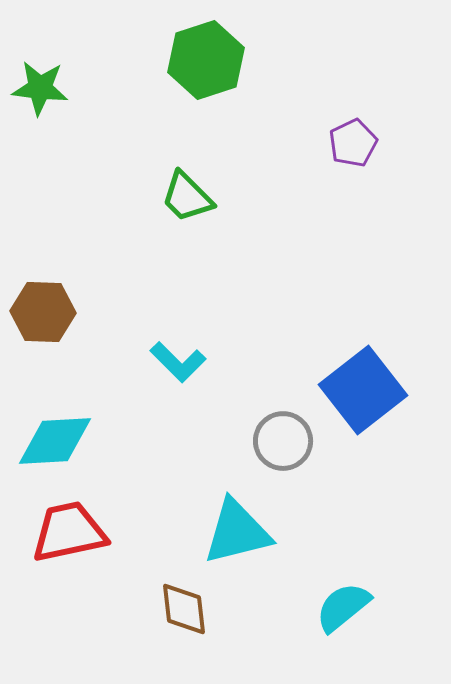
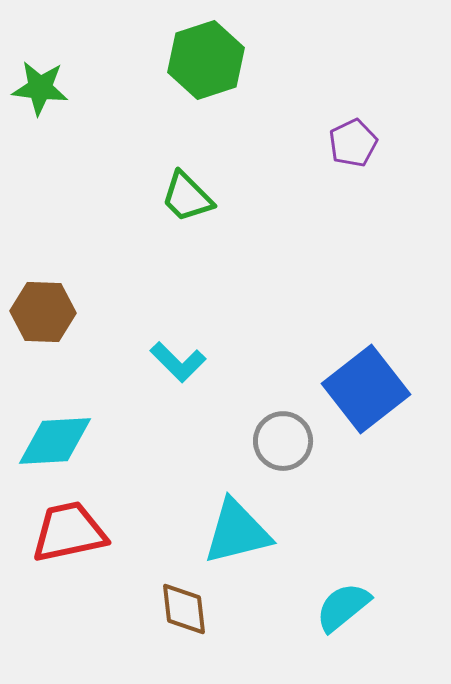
blue square: moved 3 px right, 1 px up
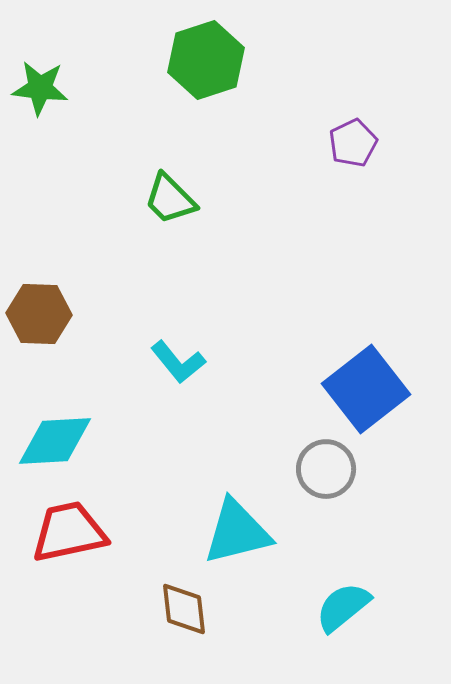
green trapezoid: moved 17 px left, 2 px down
brown hexagon: moved 4 px left, 2 px down
cyan L-shape: rotated 6 degrees clockwise
gray circle: moved 43 px right, 28 px down
